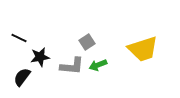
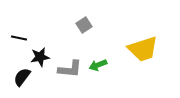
black line: rotated 14 degrees counterclockwise
gray square: moved 3 px left, 17 px up
gray L-shape: moved 2 px left, 3 px down
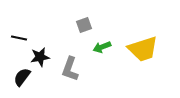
gray square: rotated 14 degrees clockwise
green arrow: moved 4 px right, 18 px up
gray L-shape: rotated 105 degrees clockwise
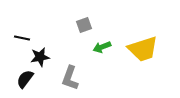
black line: moved 3 px right
gray L-shape: moved 9 px down
black semicircle: moved 3 px right, 2 px down
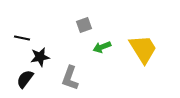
yellow trapezoid: rotated 104 degrees counterclockwise
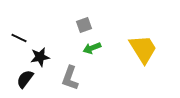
black line: moved 3 px left; rotated 14 degrees clockwise
green arrow: moved 10 px left, 1 px down
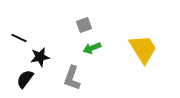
gray L-shape: moved 2 px right
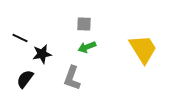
gray square: moved 1 px up; rotated 21 degrees clockwise
black line: moved 1 px right
green arrow: moved 5 px left, 1 px up
black star: moved 2 px right, 3 px up
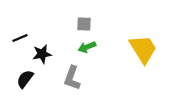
black line: rotated 49 degrees counterclockwise
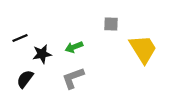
gray square: moved 27 px right
green arrow: moved 13 px left
gray L-shape: moved 1 px right; rotated 50 degrees clockwise
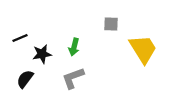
green arrow: rotated 54 degrees counterclockwise
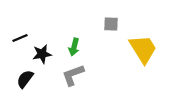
gray L-shape: moved 3 px up
